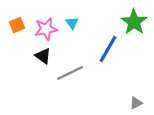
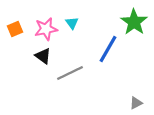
orange square: moved 2 px left, 4 px down
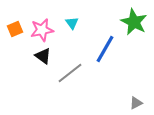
green star: rotated 8 degrees counterclockwise
pink star: moved 4 px left, 1 px down
blue line: moved 3 px left
gray line: rotated 12 degrees counterclockwise
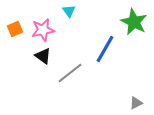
cyan triangle: moved 3 px left, 12 px up
pink star: moved 1 px right
